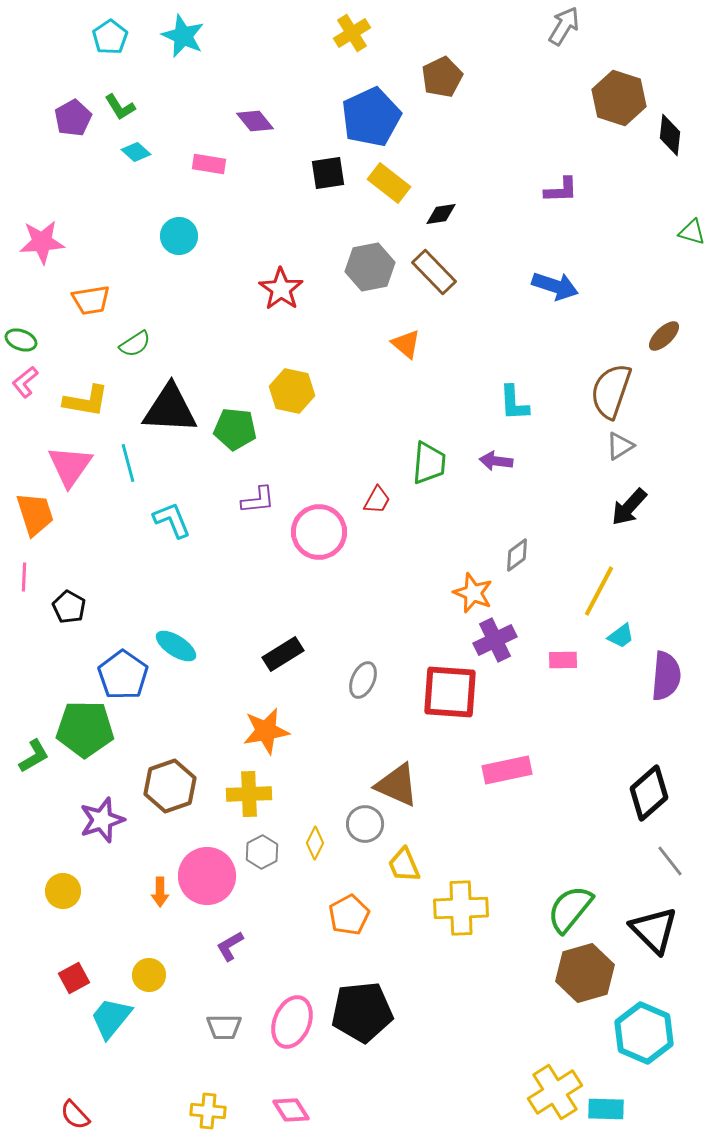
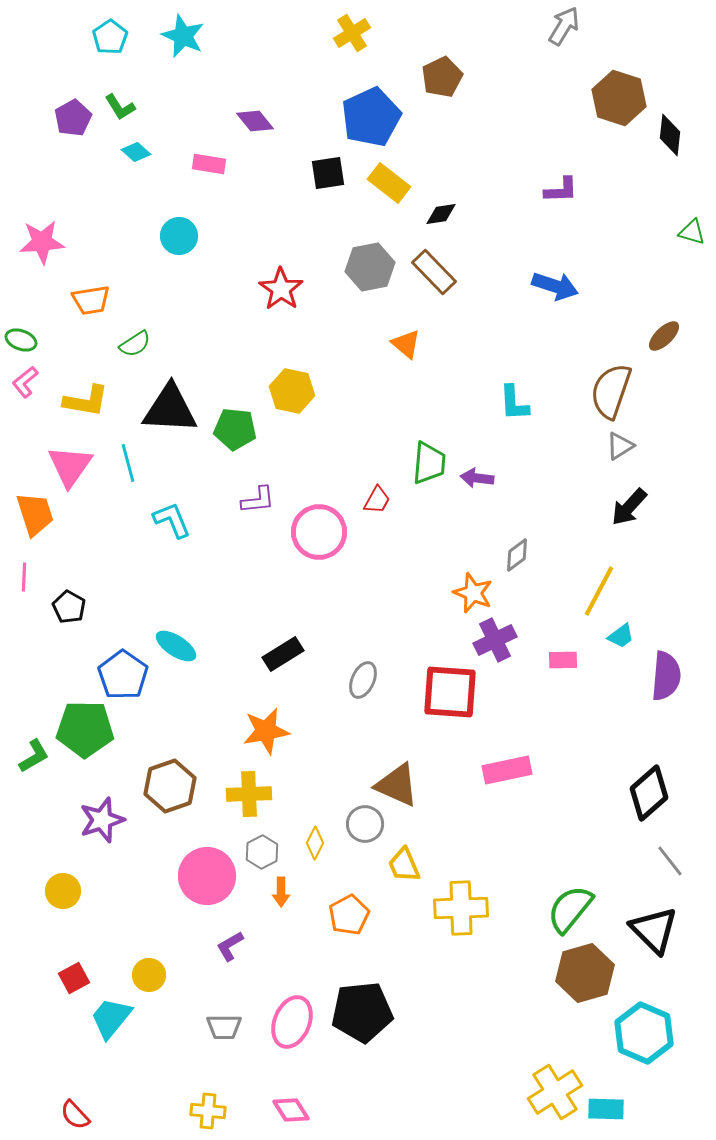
purple arrow at (496, 461): moved 19 px left, 17 px down
orange arrow at (160, 892): moved 121 px right
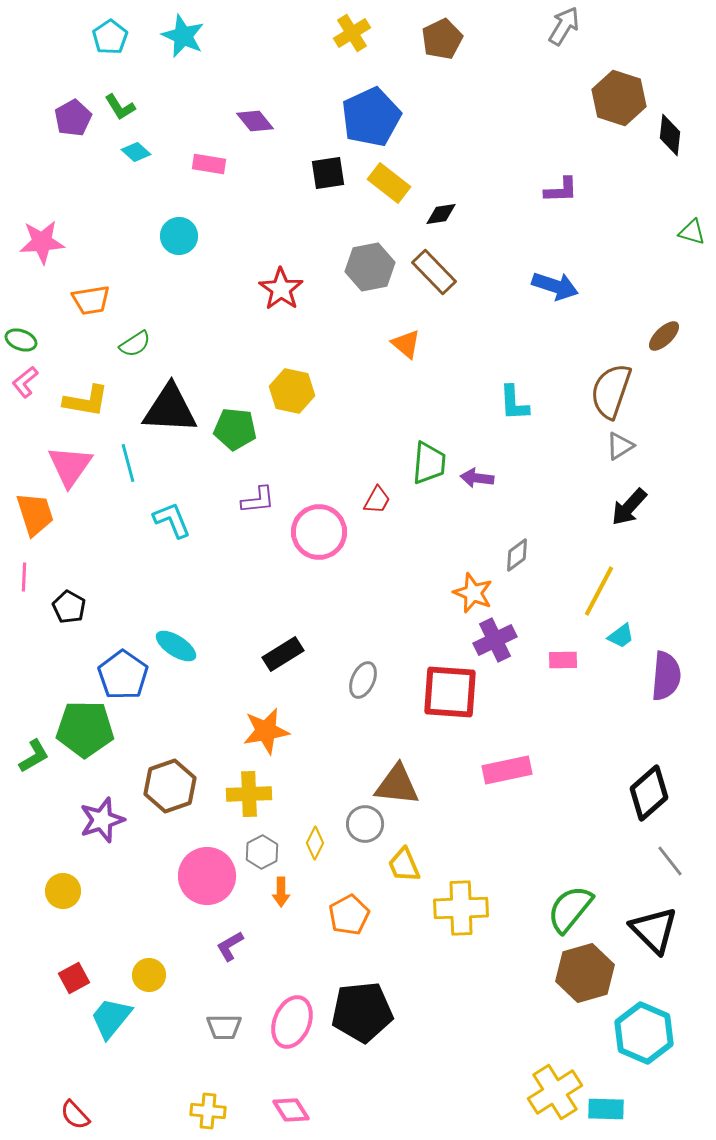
brown pentagon at (442, 77): moved 38 px up
brown triangle at (397, 785): rotated 18 degrees counterclockwise
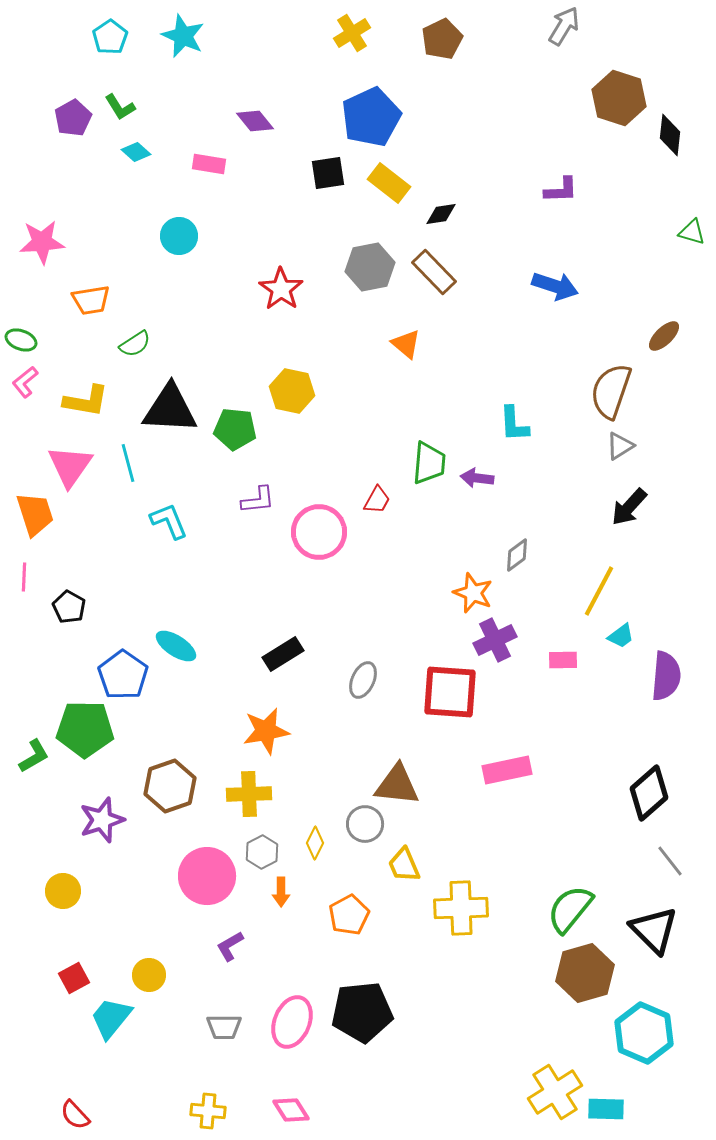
cyan L-shape at (514, 403): moved 21 px down
cyan L-shape at (172, 520): moved 3 px left, 1 px down
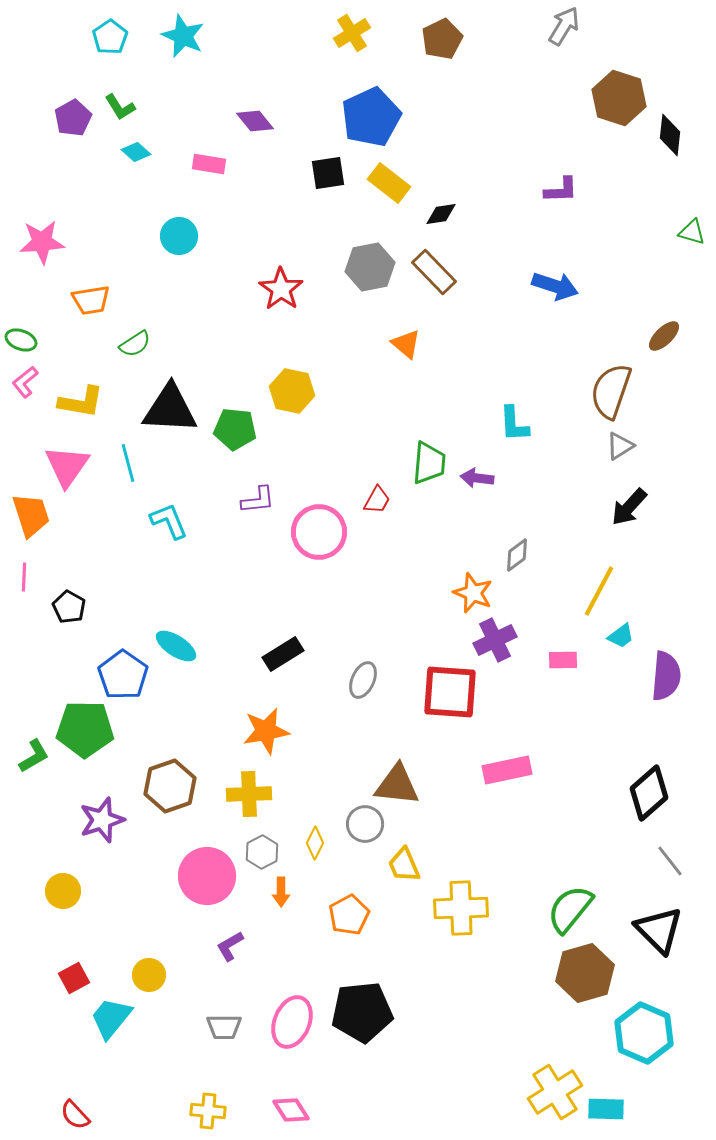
yellow L-shape at (86, 401): moved 5 px left, 1 px down
pink triangle at (70, 466): moved 3 px left
orange trapezoid at (35, 514): moved 4 px left, 1 px down
black triangle at (654, 930): moved 5 px right
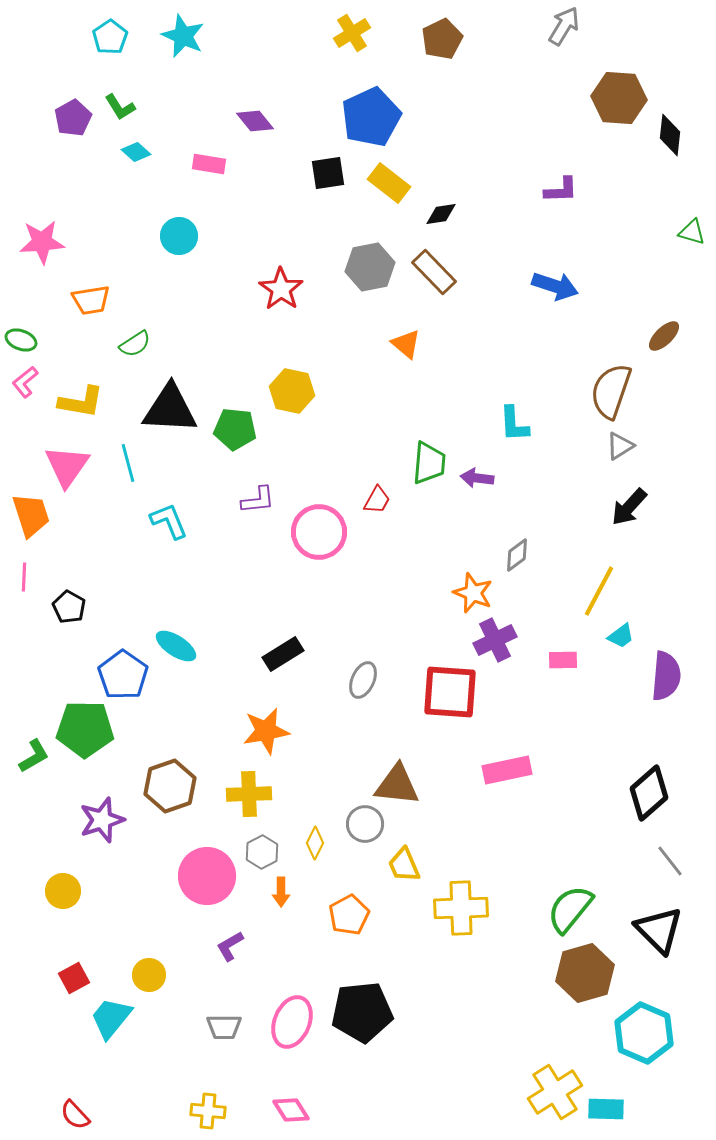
brown hexagon at (619, 98): rotated 14 degrees counterclockwise
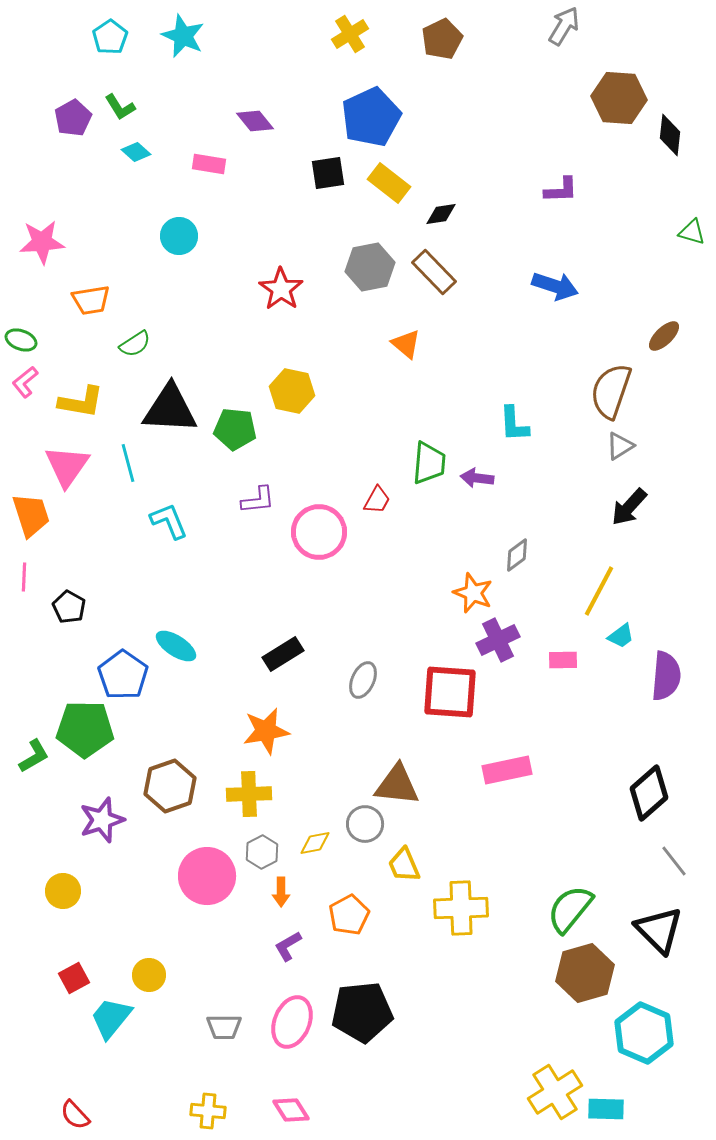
yellow cross at (352, 33): moved 2 px left, 1 px down
purple cross at (495, 640): moved 3 px right
yellow diamond at (315, 843): rotated 52 degrees clockwise
gray line at (670, 861): moved 4 px right
purple L-shape at (230, 946): moved 58 px right
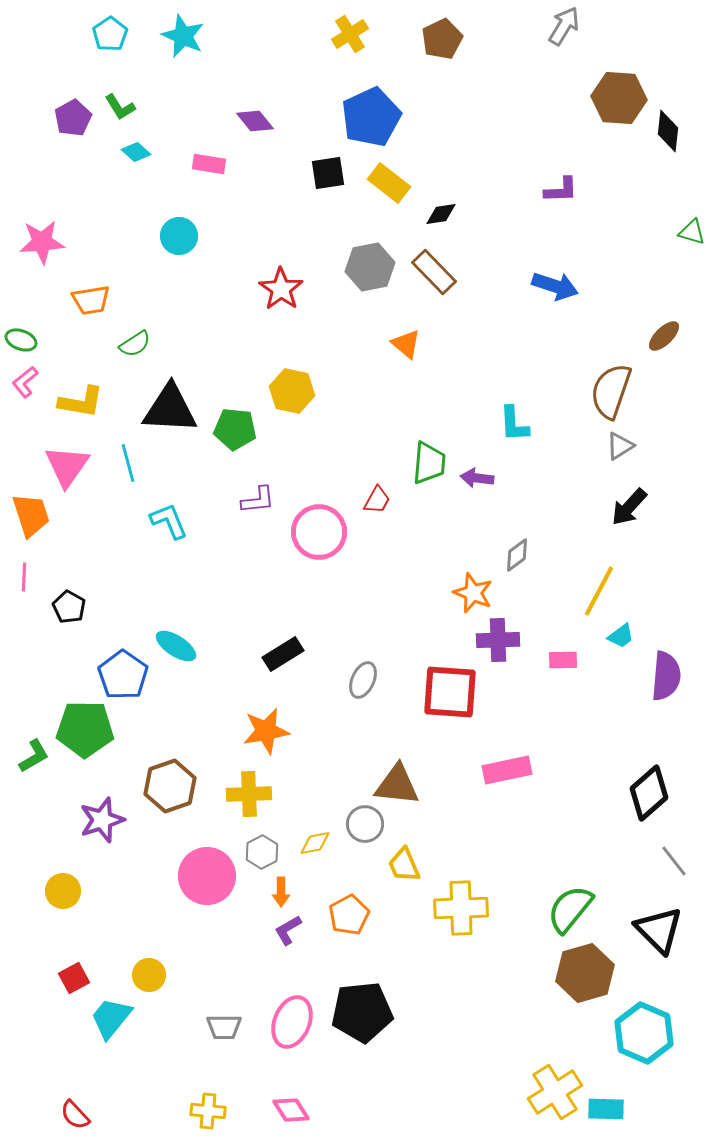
cyan pentagon at (110, 37): moved 3 px up
black diamond at (670, 135): moved 2 px left, 4 px up
purple cross at (498, 640): rotated 24 degrees clockwise
purple L-shape at (288, 946): moved 16 px up
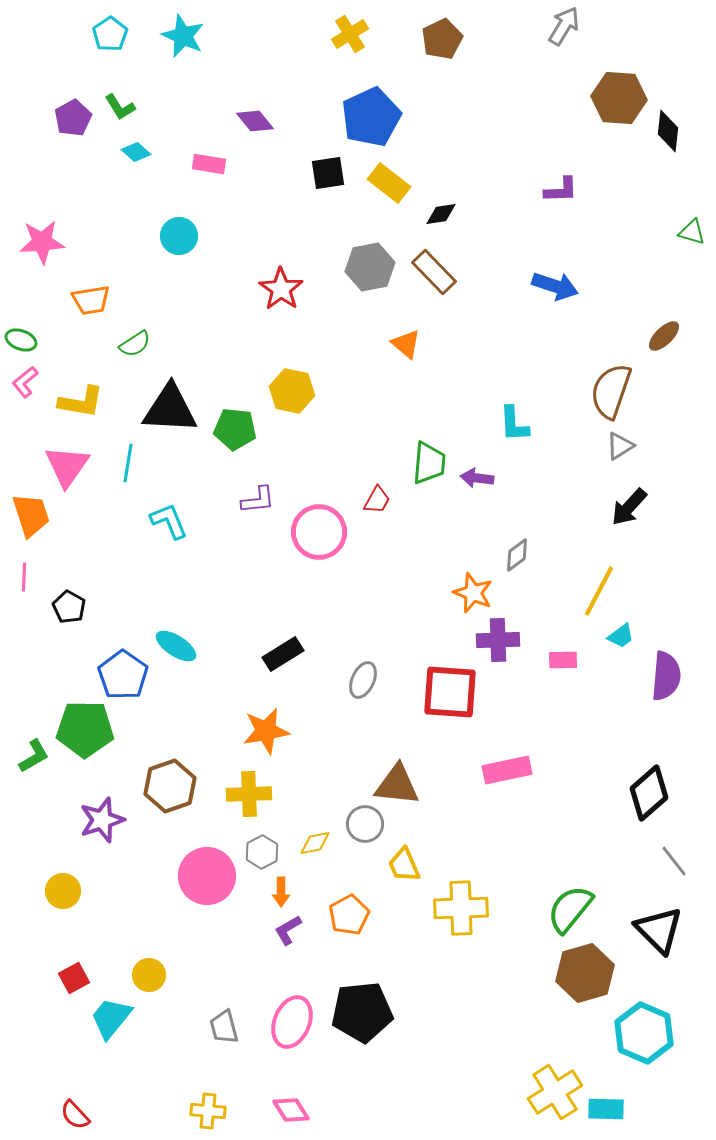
cyan line at (128, 463): rotated 24 degrees clockwise
gray trapezoid at (224, 1027): rotated 75 degrees clockwise
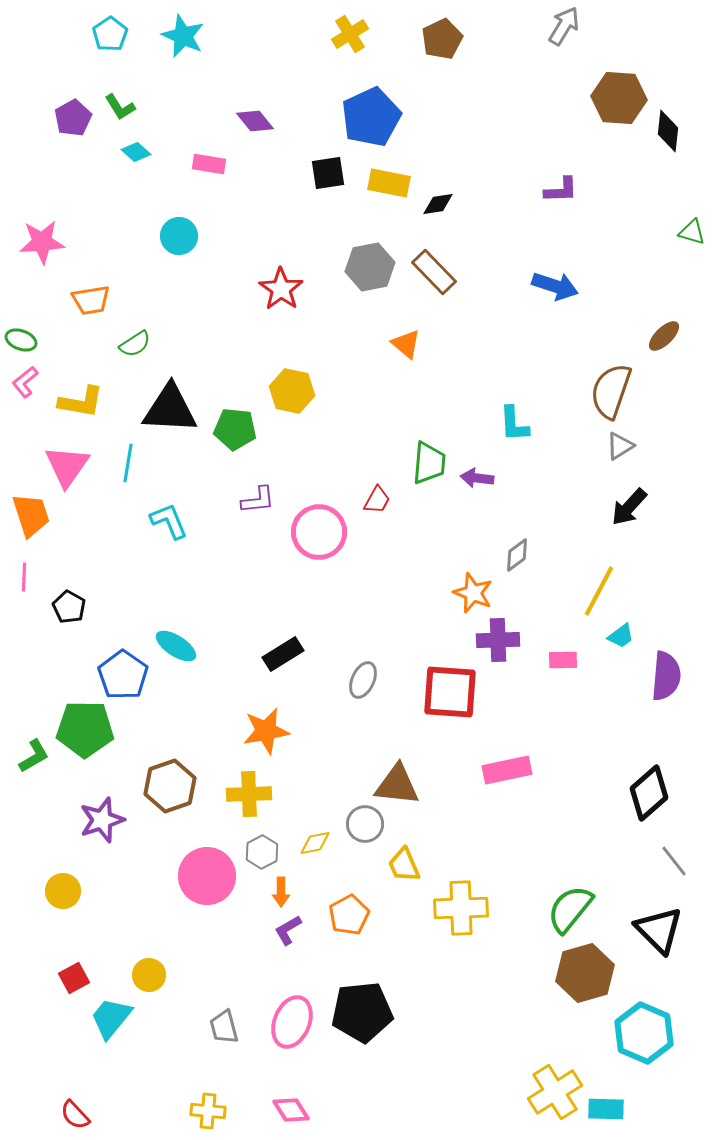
yellow rectangle at (389, 183): rotated 27 degrees counterclockwise
black diamond at (441, 214): moved 3 px left, 10 px up
